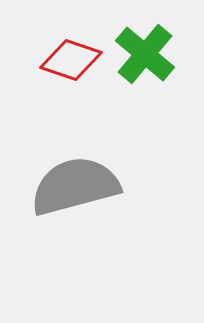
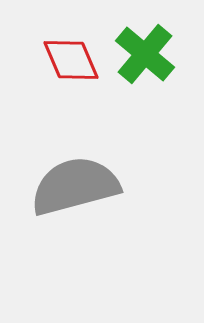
red diamond: rotated 48 degrees clockwise
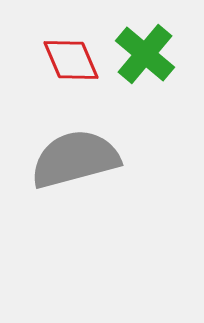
gray semicircle: moved 27 px up
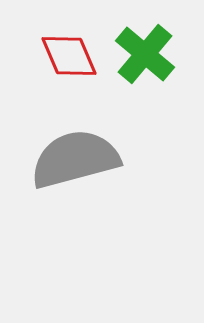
red diamond: moved 2 px left, 4 px up
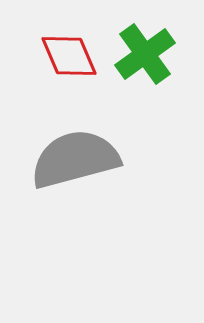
green cross: rotated 14 degrees clockwise
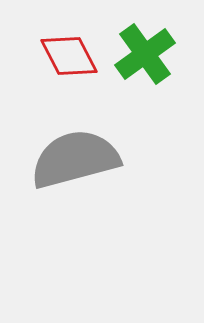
red diamond: rotated 4 degrees counterclockwise
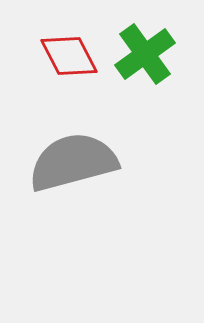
gray semicircle: moved 2 px left, 3 px down
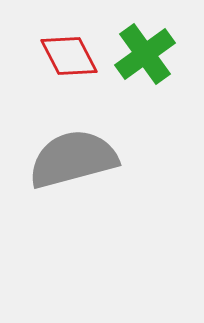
gray semicircle: moved 3 px up
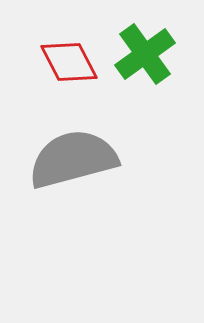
red diamond: moved 6 px down
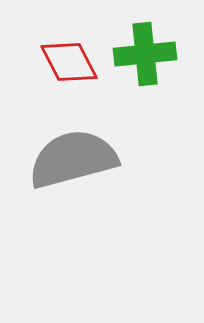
green cross: rotated 30 degrees clockwise
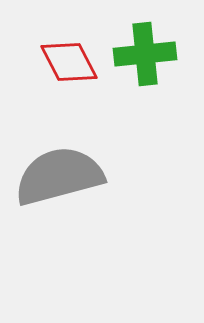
gray semicircle: moved 14 px left, 17 px down
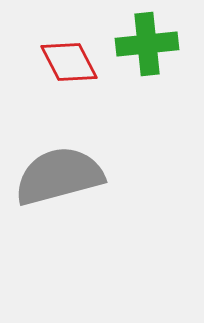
green cross: moved 2 px right, 10 px up
